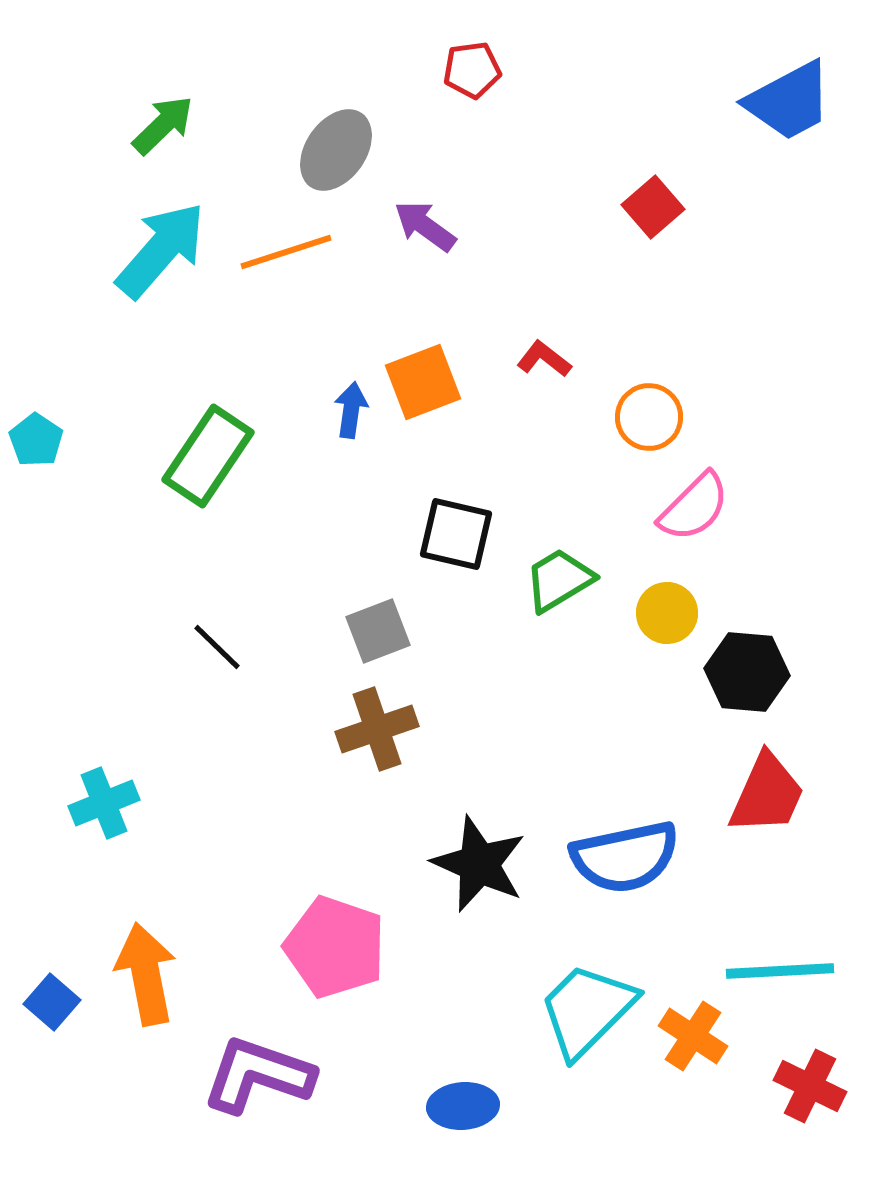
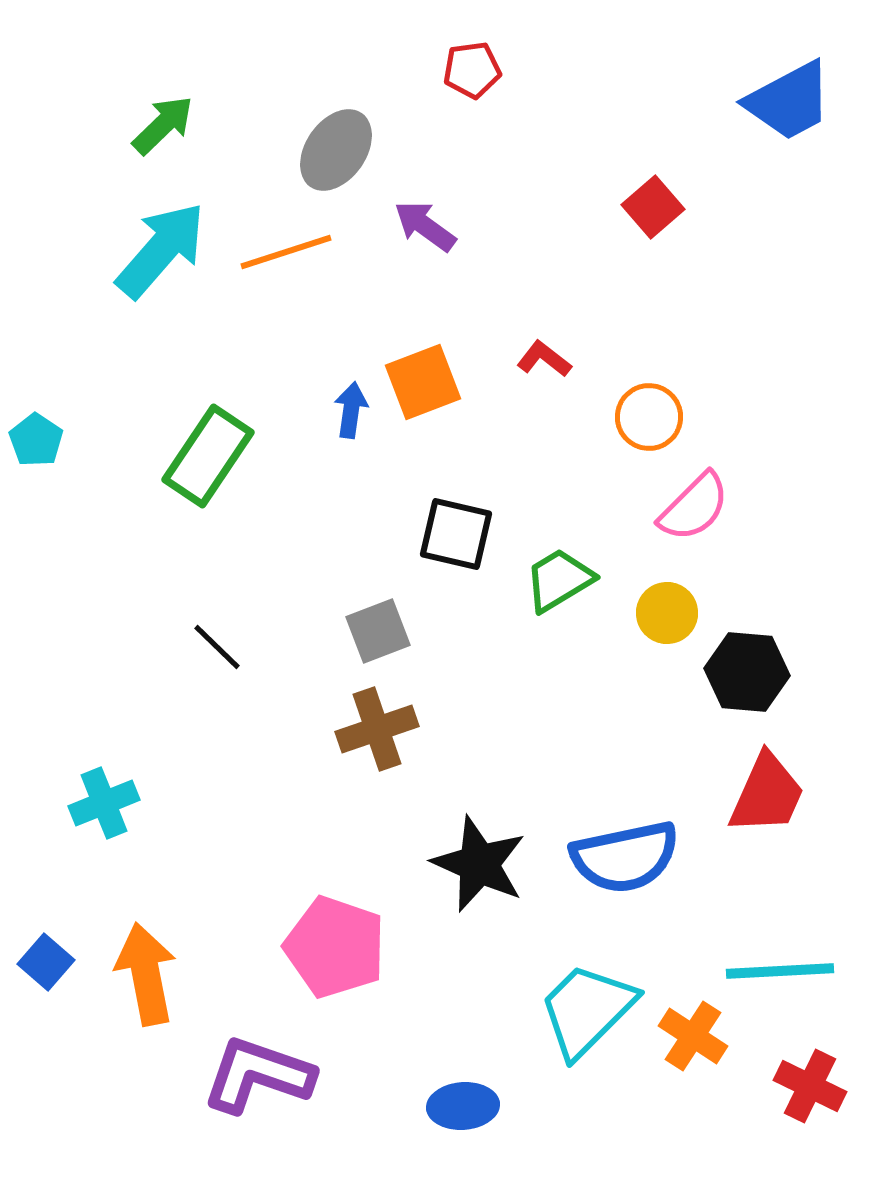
blue square: moved 6 px left, 40 px up
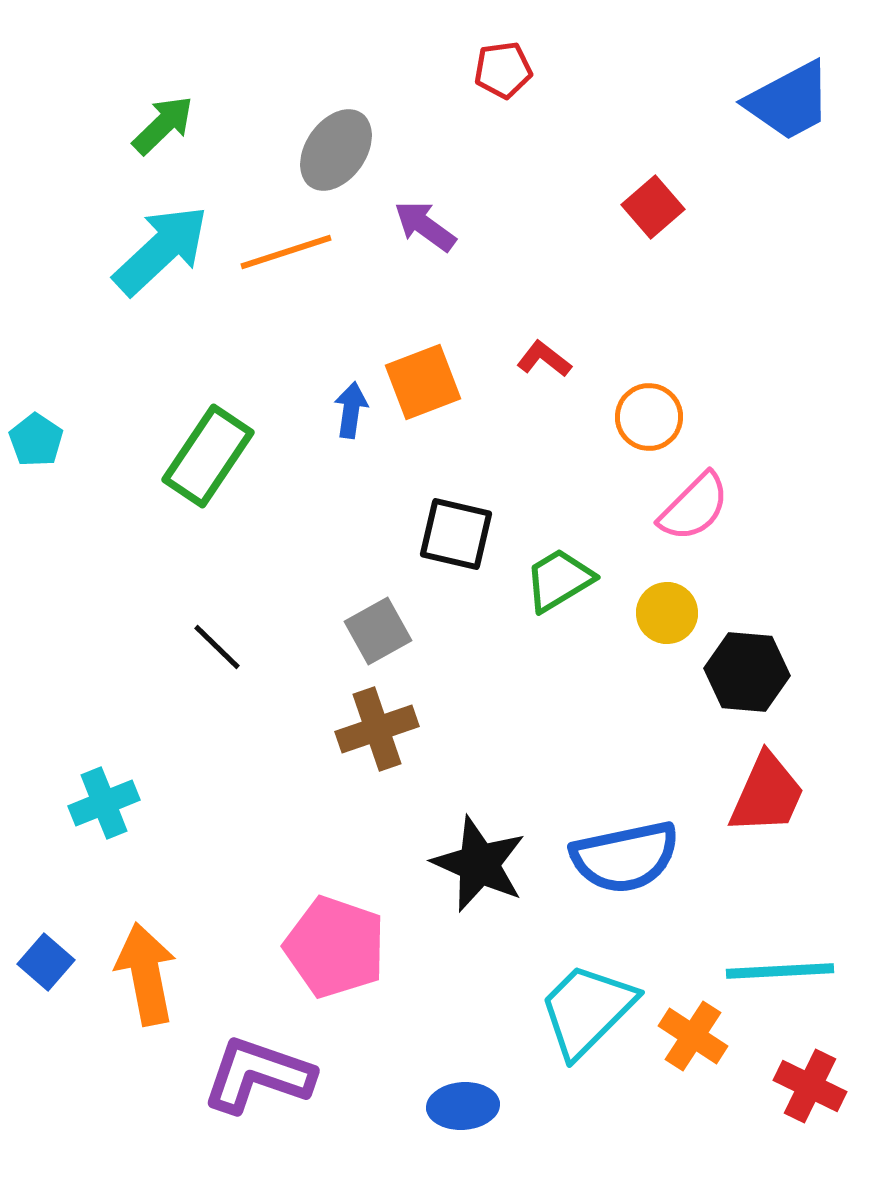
red pentagon: moved 31 px right
cyan arrow: rotated 6 degrees clockwise
gray square: rotated 8 degrees counterclockwise
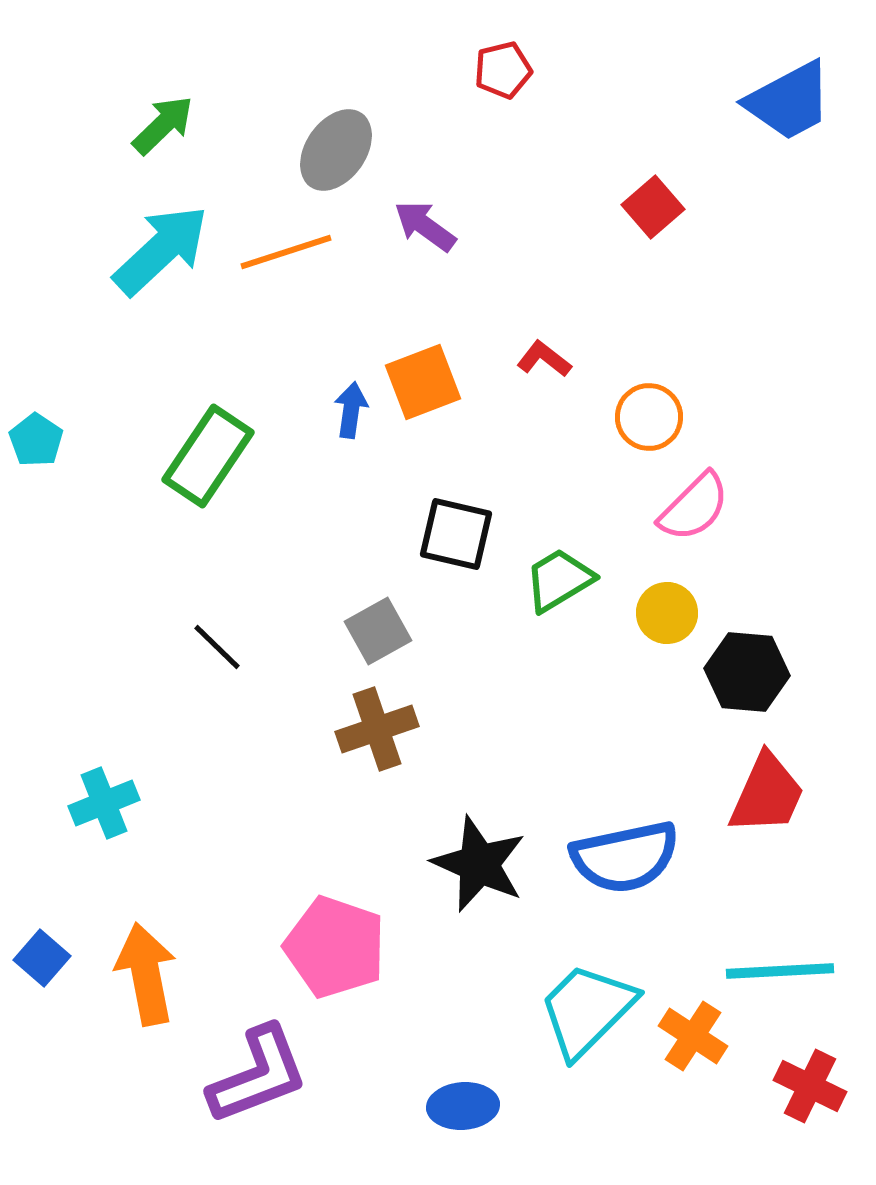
red pentagon: rotated 6 degrees counterclockwise
blue square: moved 4 px left, 4 px up
purple L-shape: rotated 140 degrees clockwise
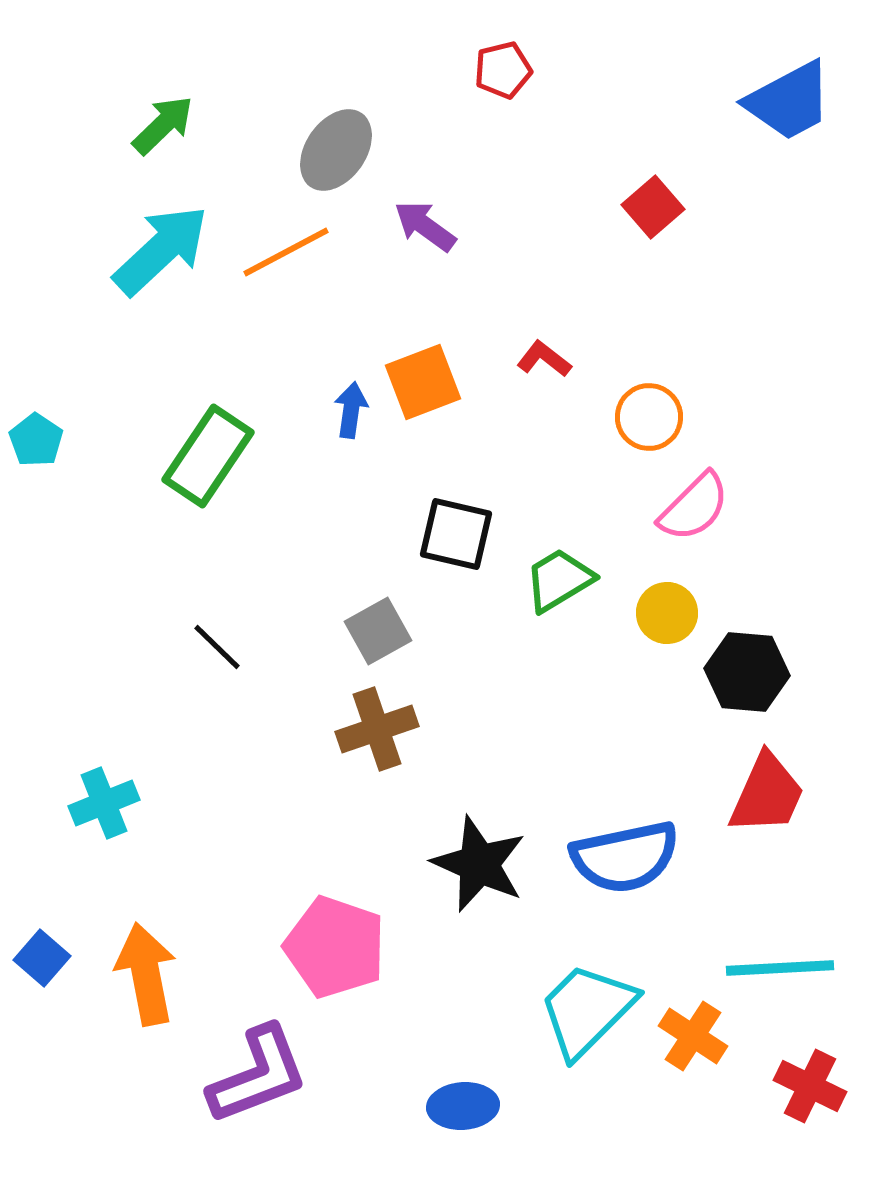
orange line: rotated 10 degrees counterclockwise
cyan line: moved 3 px up
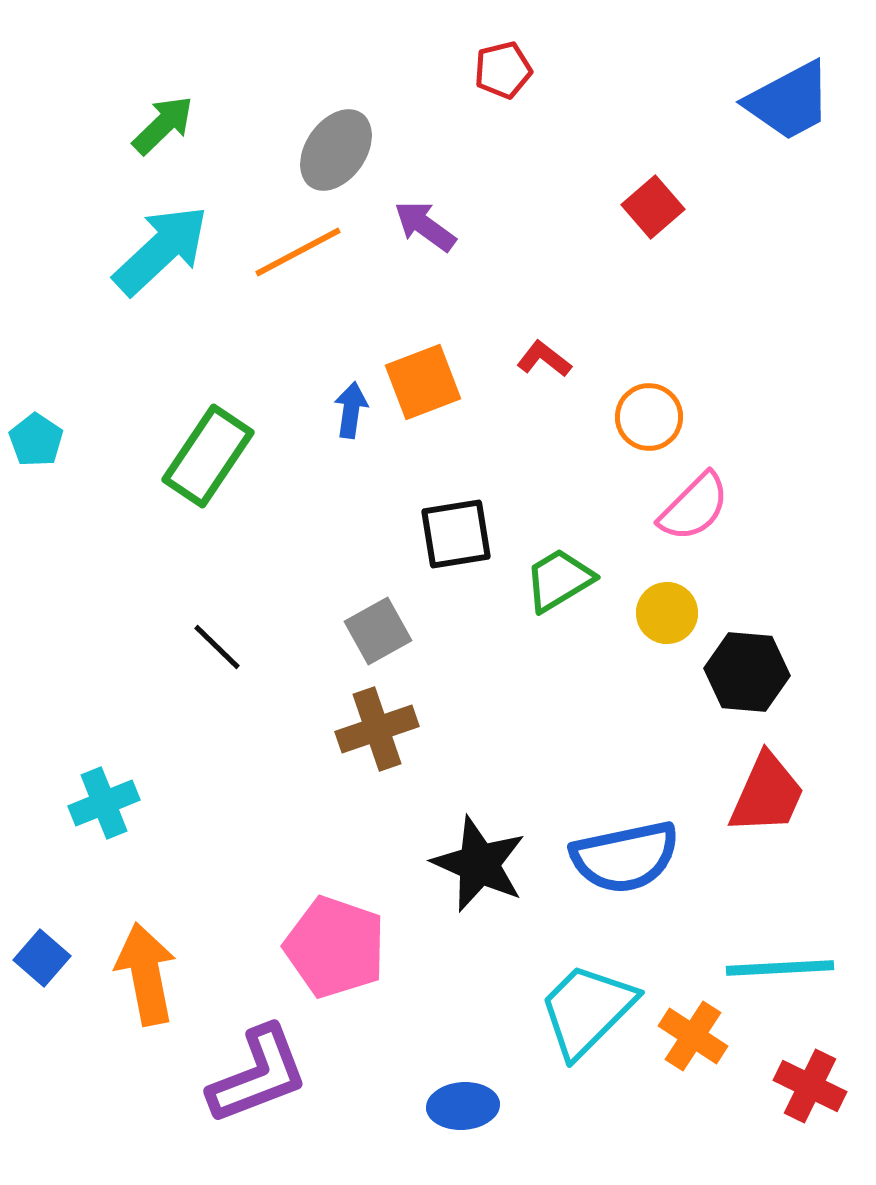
orange line: moved 12 px right
black square: rotated 22 degrees counterclockwise
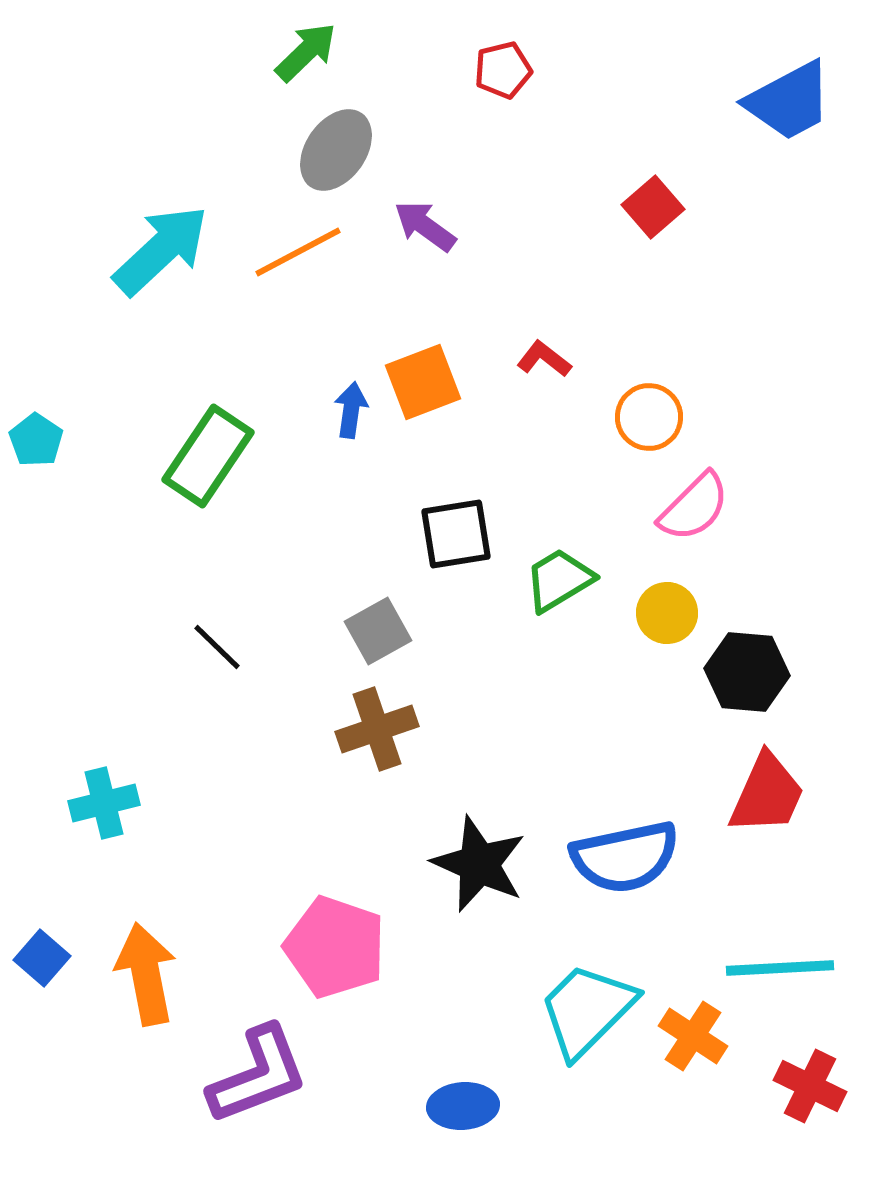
green arrow: moved 143 px right, 73 px up
cyan cross: rotated 8 degrees clockwise
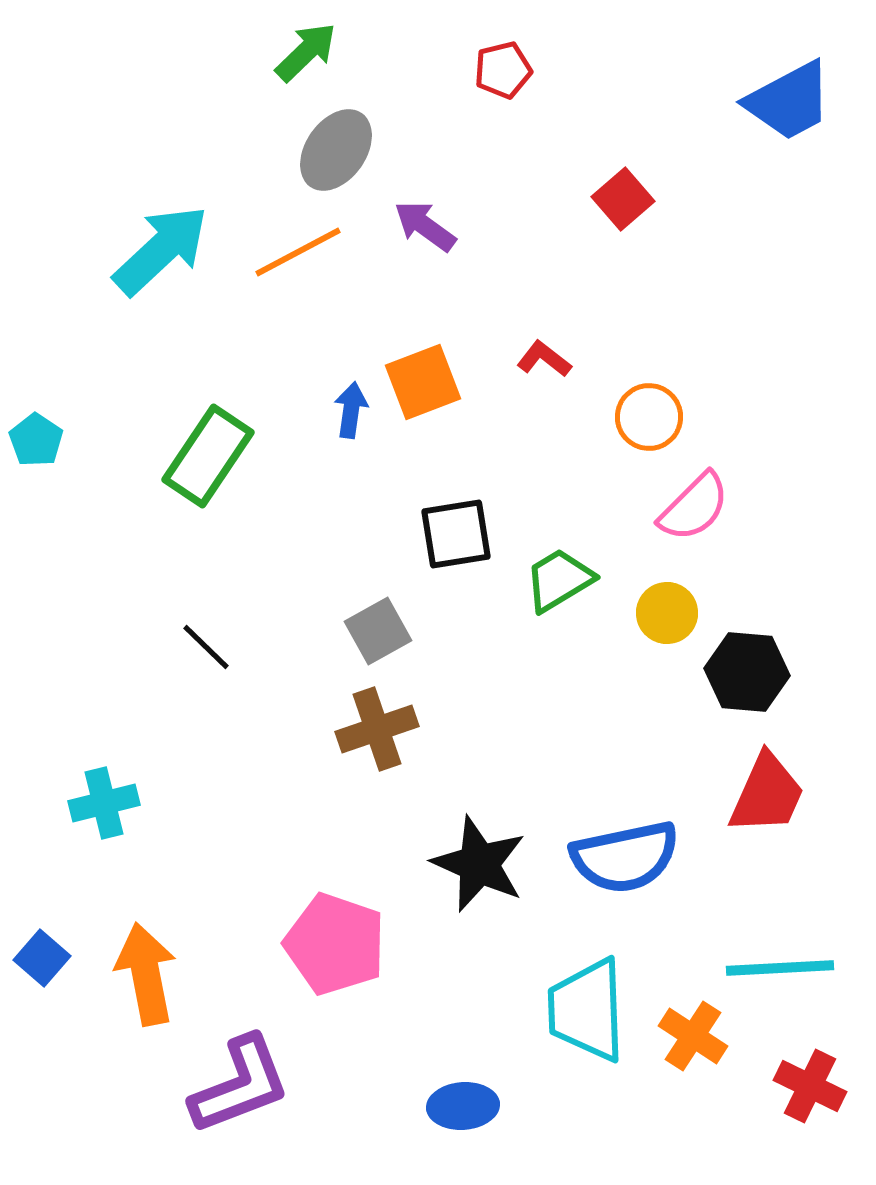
red square: moved 30 px left, 8 px up
black line: moved 11 px left
pink pentagon: moved 3 px up
cyan trapezoid: rotated 47 degrees counterclockwise
purple L-shape: moved 18 px left, 10 px down
